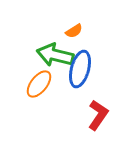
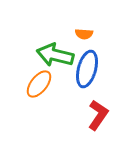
orange semicircle: moved 10 px right, 3 px down; rotated 36 degrees clockwise
blue ellipse: moved 7 px right
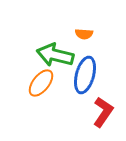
blue ellipse: moved 2 px left, 6 px down
orange ellipse: moved 2 px right, 1 px up
red L-shape: moved 5 px right, 3 px up
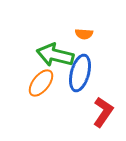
blue ellipse: moved 5 px left, 2 px up
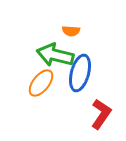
orange semicircle: moved 13 px left, 3 px up
red L-shape: moved 2 px left, 2 px down
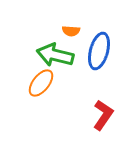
blue ellipse: moved 19 px right, 22 px up
red L-shape: moved 2 px right, 1 px down
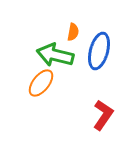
orange semicircle: moved 2 px right, 1 px down; rotated 84 degrees counterclockwise
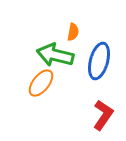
blue ellipse: moved 10 px down
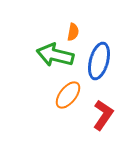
orange ellipse: moved 27 px right, 12 px down
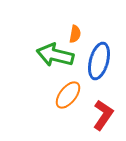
orange semicircle: moved 2 px right, 2 px down
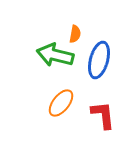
blue ellipse: moved 1 px up
orange ellipse: moved 7 px left, 8 px down
red L-shape: rotated 40 degrees counterclockwise
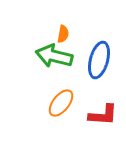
orange semicircle: moved 12 px left
green arrow: moved 1 px left, 1 px down
red L-shape: rotated 100 degrees clockwise
